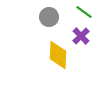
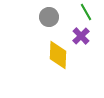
green line: moved 2 px right; rotated 24 degrees clockwise
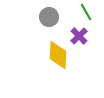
purple cross: moved 2 px left
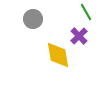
gray circle: moved 16 px left, 2 px down
yellow diamond: rotated 12 degrees counterclockwise
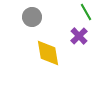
gray circle: moved 1 px left, 2 px up
yellow diamond: moved 10 px left, 2 px up
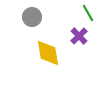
green line: moved 2 px right, 1 px down
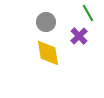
gray circle: moved 14 px right, 5 px down
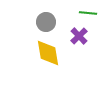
green line: rotated 54 degrees counterclockwise
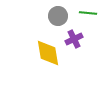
gray circle: moved 12 px right, 6 px up
purple cross: moved 5 px left, 3 px down; rotated 18 degrees clockwise
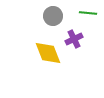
gray circle: moved 5 px left
yellow diamond: rotated 12 degrees counterclockwise
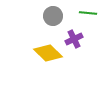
yellow diamond: rotated 24 degrees counterclockwise
